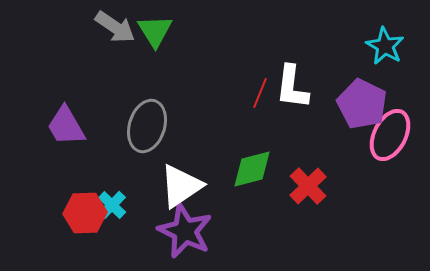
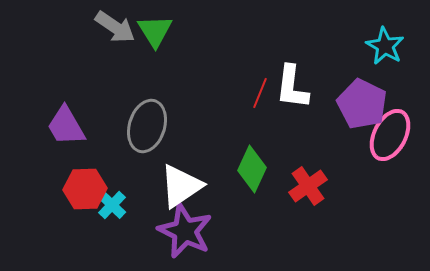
green diamond: rotated 51 degrees counterclockwise
red cross: rotated 9 degrees clockwise
red hexagon: moved 24 px up
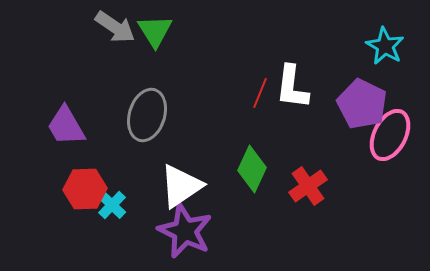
gray ellipse: moved 11 px up
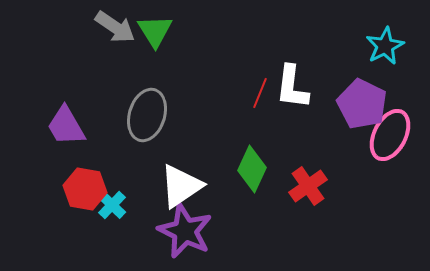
cyan star: rotated 15 degrees clockwise
red hexagon: rotated 12 degrees clockwise
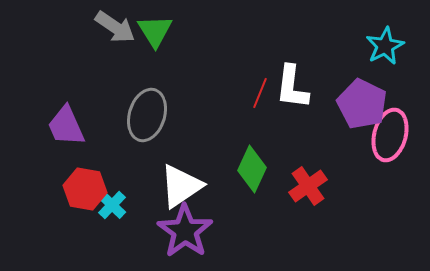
purple trapezoid: rotated 6 degrees clockwise
pink ellipse: rotated 12 degrees counterclockwise
purple star: rotated 10 degrees clockwise
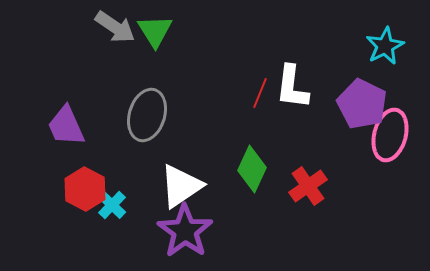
red hexagon: rotated 18 degrees clockwise
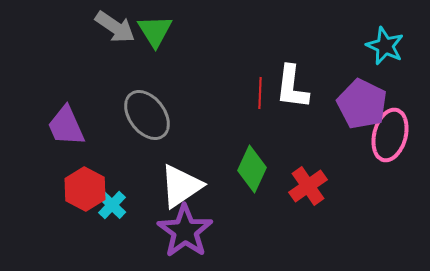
cyan star: rotated 21 degrees counterclockwise
red line: rotated 20 degrees counterclockwise
gray ellipse: rotated 54 degrees counterclockwise
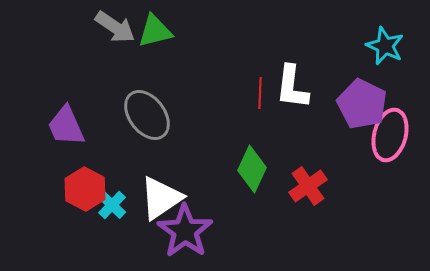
green triangle: rotated 48 degrees clockwise
white triangle: moved 20 px left, 12 px down
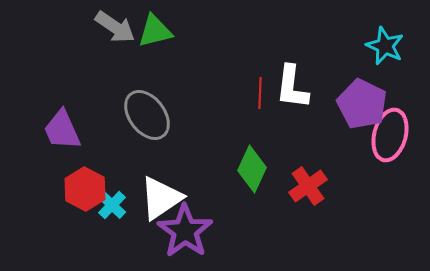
purple trapezoid: moved 4 px left, 4 px down
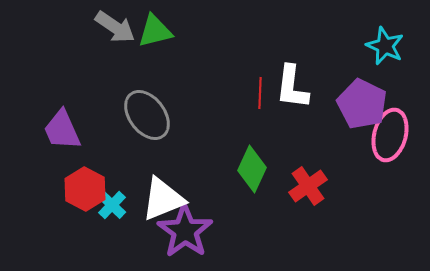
white triangle: moved 2 px right, 1 px down; rotated 12 degrees clockwise
